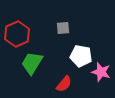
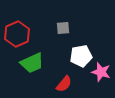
white pentagon: rotated 20 degrees counterclockwise
green trapezoid: rotated 145 degrees counterclockwise
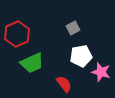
gray square: moved 10 px right; rotated 24 degrees counterclockwise
red semicircle: rotated 78 degrees counterclockwise
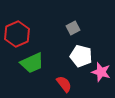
white pentagon: rotated 25 degrees clockwise
